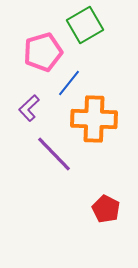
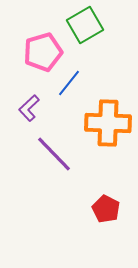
orange cross: moved 14 px right, 4 px down
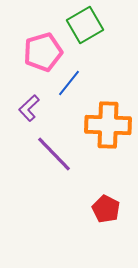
orange cross: moved 2 px down
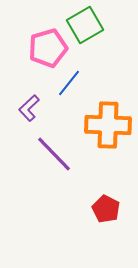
pink pentagon: moved 5 px right, 4 px up
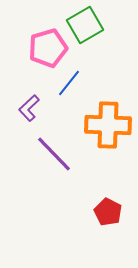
red pentagon: moved 2 px right, 3 px down
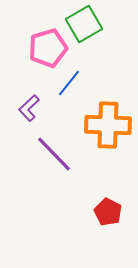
green square: moved 1 px left, 1 px up
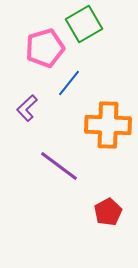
pink pentagon: moved 3 px left
purple L-shape: moved 2 px left
purple line: moved 5 px right, 12 px down; rotated 9 degrees counterclockwise
red pentagon: rotated 16 degrees clockwise
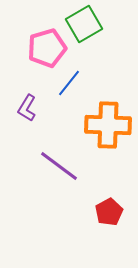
pink pentagon: moved 2 px right
purple L-shape: rotated 16 degrees counterclockwise
red pentagon: moved 1 px right
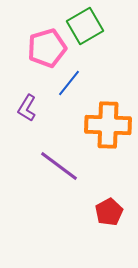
green square: moved 1 px right, 2 px down
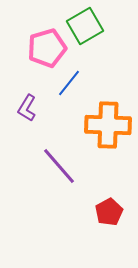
purple line: rotated 12 degrees clockwise
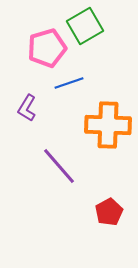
blue line: rotated 32 degrees clockwise
